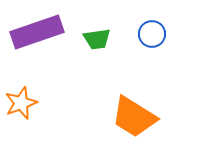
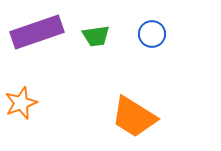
green trapezoid: moved 1 px left, 3 px up
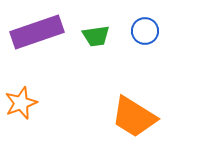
blue circle: moved 7 px left, 3 px up
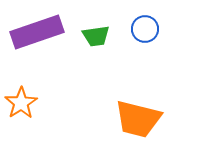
blue circle: moved 2 px up
orange star: rotated 12 degrees counterclockwise
orange trapezoid: moved 4 px right, 2 px down; rotated 18 degrees counterclockwise
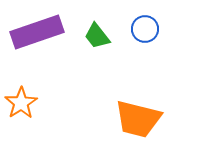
green trapezoid: moved 1 px right; rotated 60 degrees clockwise
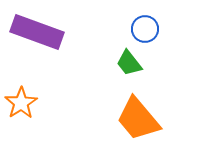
purple rectangle: rotated 39 degrees clockwise
green trapezoid: moved 32 px right, 27 px down
orange trapezoid: rotated 36 degrees clockwise
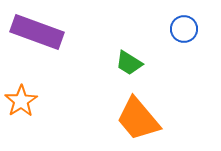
blue circle: moved 39 px right
green trapezoid: rotated 20 degrees counterclockwise
orange star: moved 2 px up
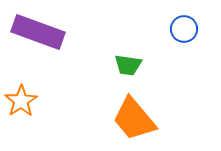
purple rectangle: moved 1 px right
green trapezoid: moved 1 px left, 2 px down; rotated 24 degrees counterclockwise
orange trapezoid: moved 4 px left
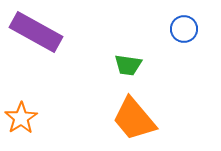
purple rectangle: moved 2 px left; rotated 9 degrees clockwise
orange star: moved 17 px down
